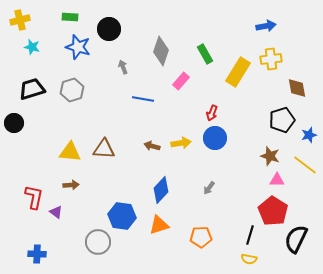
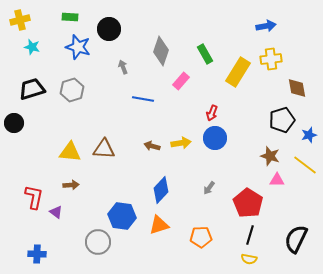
red pentagon at (273, 211): moved 25 px left, 8 px up
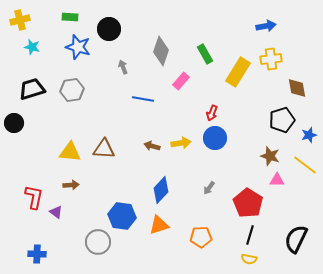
gray hexagon at (72, 90): rotated 10 degrees clockwise
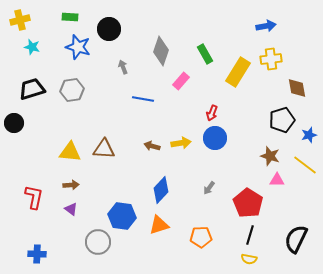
purple triangle at (56, 212): moved 15 px right, 3 px up
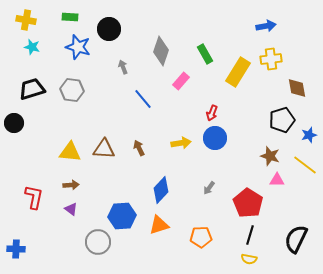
yellow cross at (20, 20): moved 6 px right; rotated 24 degrees clockwise
gray hexagon at (72, 90): rotated 15 degrees clockwise
blue line at (143, 99): rotated 40 degrees clockwise
brown arrow at (152, 146): moved 13 px left, 2 px down; rotated 49 degrees clockwise
blue hexagon at (122, 216): rotated 12 degrees counterclockwise
blue cross at (37, 254): moved 21 px left, 5 px up
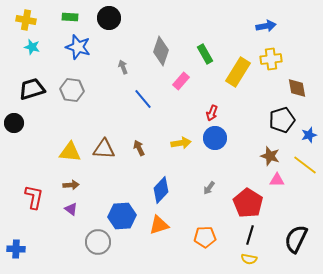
black circle at (109, 29): moved 11 px up
orange pentagon at (201, 237): moved 4 px right
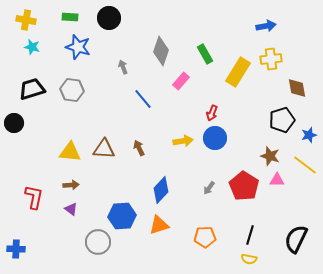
yellow arrow at (181, 143): moved 2 px right, 2 px up
red pentagon at (248, 203): moved 4 px left, 17 px up
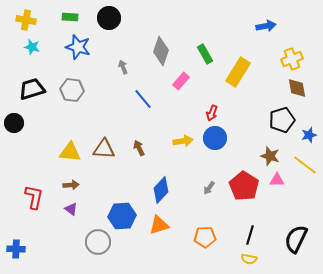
yellow cross at (271, 59): moved 21 px right; rotated 15 degrees counterclockwise
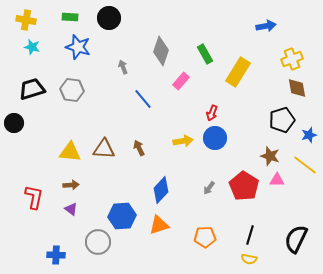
blue cross at (16, 249): moved 40 px right, 6 px down
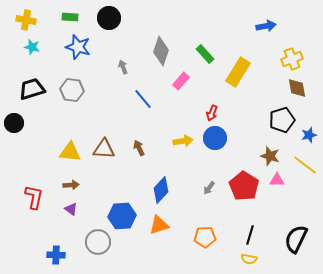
green rectangle at (205, 54): rotated 12 degrees counterclockwise
